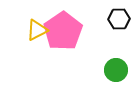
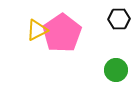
pink pentagon: moved 1 px left, 2 px down
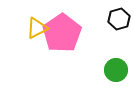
black hexagon: rotated 15 degrees counterclockwise
yellow triangle: moved 2 px up
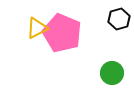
pink pentagon: rotated 15 degrees counterclockwise
green circle: moved 4 px left, 3 px down
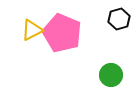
yellow triangle: moved 5 px left, 2 px down
green circle: moved 1 px left, 2 px down
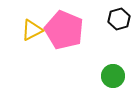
pink pentagon: moved 2 px right, 3 px up
green circle: moved 2 px right, 1 px down
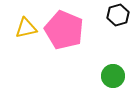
black hexagon: moved 1 px left, 4 px up
yellow triangle: moved 6 px left, 2 px up; rotated 15 degrees clockwise
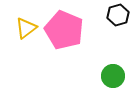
yellow triangle: rotated 25 degrees counterclockwise
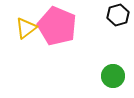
pink pentagon: moved 7 px left, 4 px up
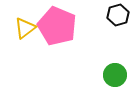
yellow triangle: moved 1 px left
green circle: moved 2 px right, 1 px up
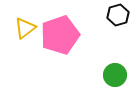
pink pentagon: moved 3 px right, 9 px down; rotated 30 degrees clockwise
